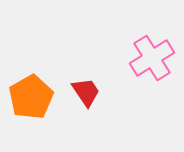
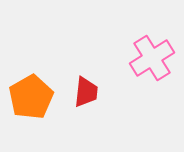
red trapezoid: rotated 40 degrees clockwise
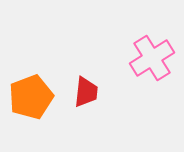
orange pentagon: rotated 9 degrees clockwise
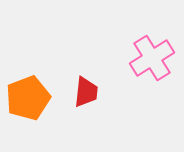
orange pentagon: moved 3 px left, 1 px down
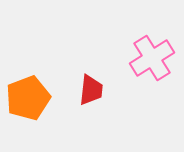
red trapezoid: moved 5 px right, 2 px up
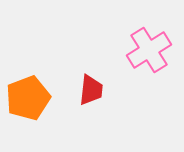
pink cross: moved 3 px left, 8 px up
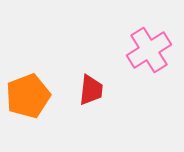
orange pentagon: moved 2 px up
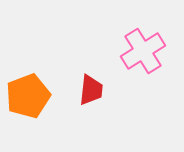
pink cross: moved 6 px left, 1 px down
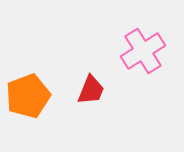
red trapezoid: rotated 16 degrees clockwise
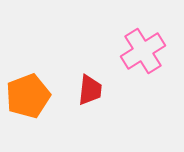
red trapezoid: moved 1 px left; rotated 16 degrees counterclockwise
